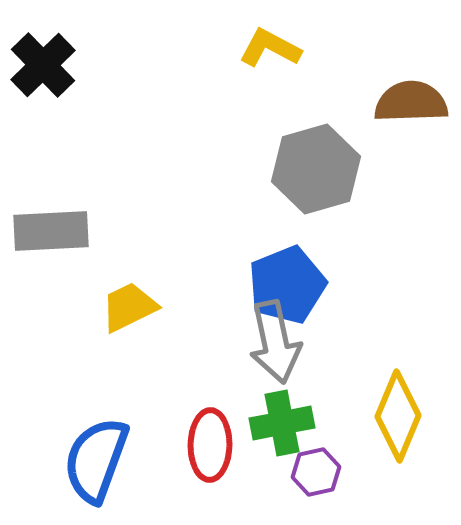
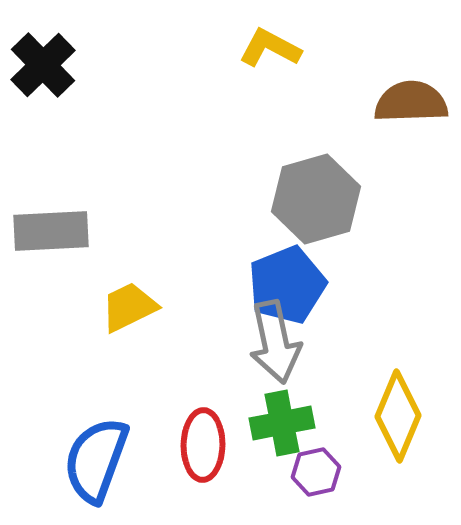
gray hexagon: moved 30 px down
red ellipse: moved 7 px left
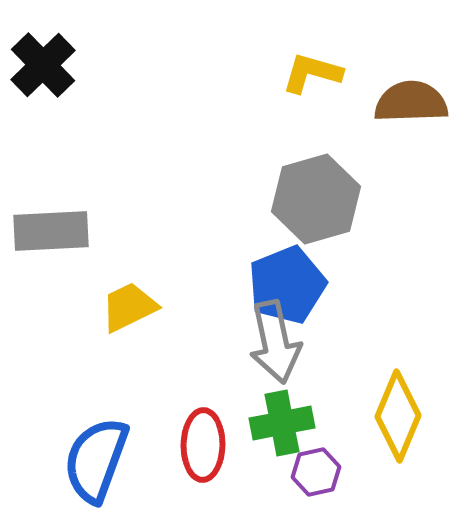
yellow L-shape: moved 42 px right, 25 px down; rotated 12 degrees counterclockwise
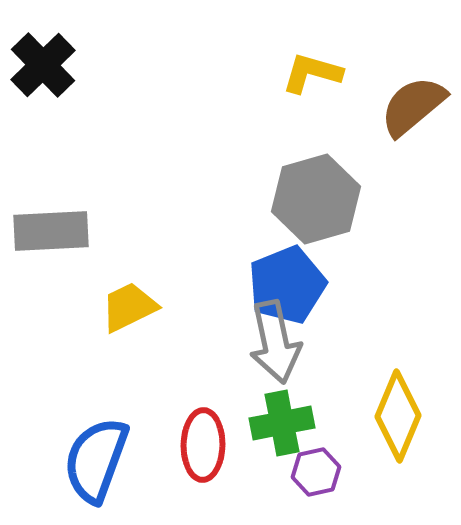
brown semicircle: moved 2 px right, 4 px down; rotated 38 degrees counterclockwise
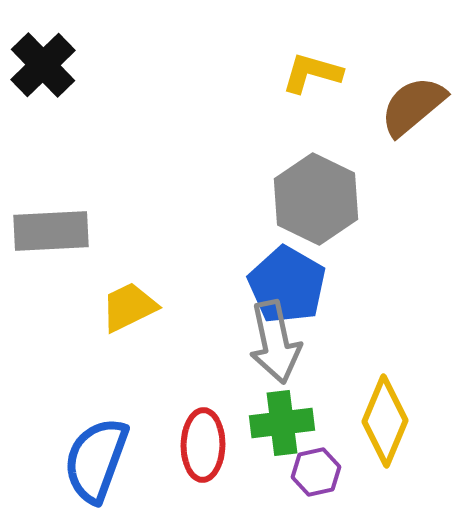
gray hexagon: rotated 18 degrees counterclockwise
blue pentagon: rotated 20 degrees counterclockwise
yellow diamond: moved 13 px left, 5 px down
green cross: rotated 4 degrees clockwise
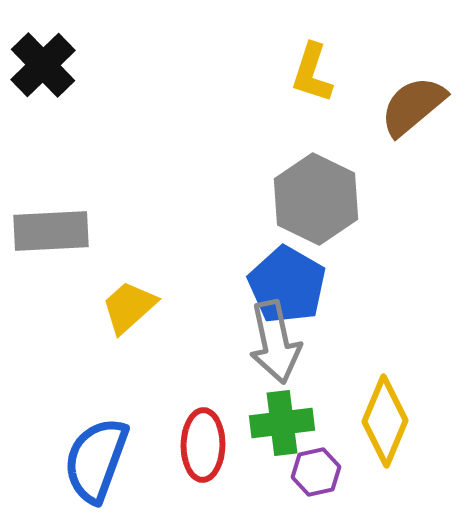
yellow L-shape: rotated 88 degrees counterclockwise
yellow trapezoid: rotated 16 degrees counterclockwise
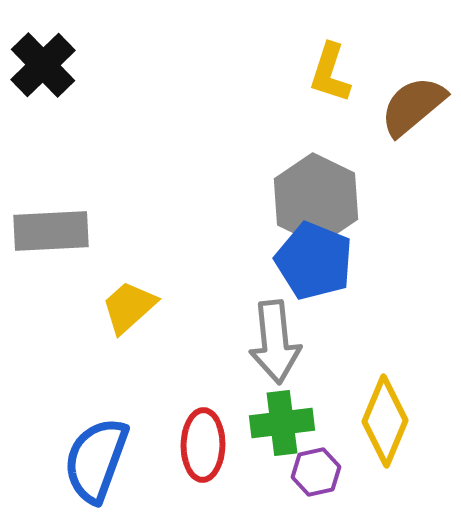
yellow L-shape: moved 18 px right
blue pentagon: moved 27 px right, 24 px up; rotated 8 degrees counterclockwise
gray arrow: rotated 6 degrees clockwise
